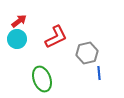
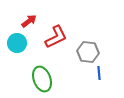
red arrow: moved 10 px right
cyan circle: moved 4 px down
gray hexagon: moved 1 px right, 1 px up; rotated 20 degrees clockwise
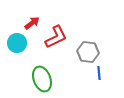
red arrow: moved 3 px right, 2 px down
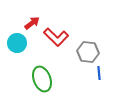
red L-shape: rotated 70 degrees clockwise
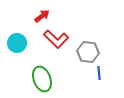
red arrow: moved 10 px right, 7 px up
red L-shape: moved 2 px down
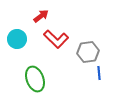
red arrow: moved 1 px left
cyan circle: moved 4 px up
gray hexagon: rotated 15 degrees counterclockwise
green ellipse: moved 7 px left
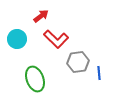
gray hexagon: moved 10 px left, 10 px down
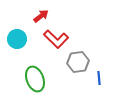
blue line: moved 5 px down
